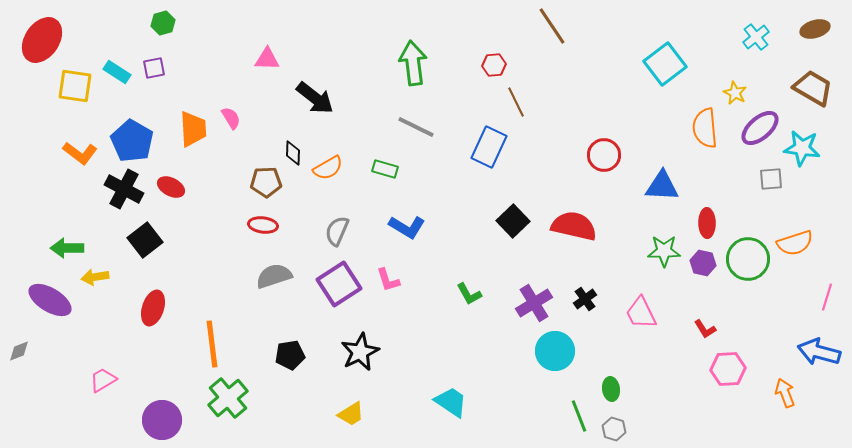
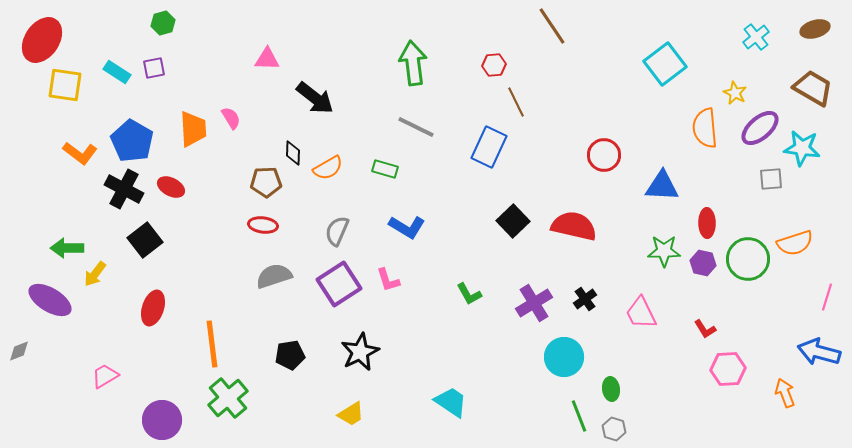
yellow square at (75, 86): moved 10 px left, 1 px up
yellow arrow at (95, 277): moved 3 px up; rotated 44 degrees counterclockwise
cyan circle at (555, 351): moved 9 px right, 6 px down
pink trapezoid at (103, 380): moved 2 px right, 4 px up
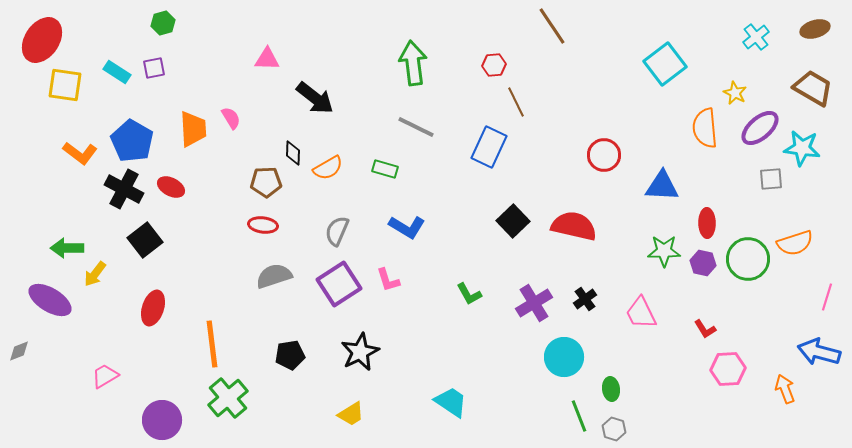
orange arrow at (785, 393): moved 4 px up
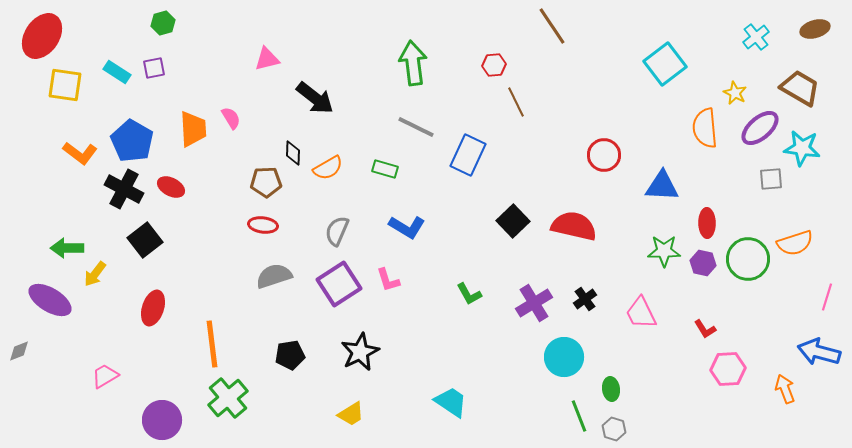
red ellipse at (42, 40): moved 4 px up
pink triangle at (267, 59): rotated 16 degrees counterclockwise
brown trapezoid at (813, 88): moved 13 px left
blue rectangle at (489, 147): moved 21 px left, 8 px down
